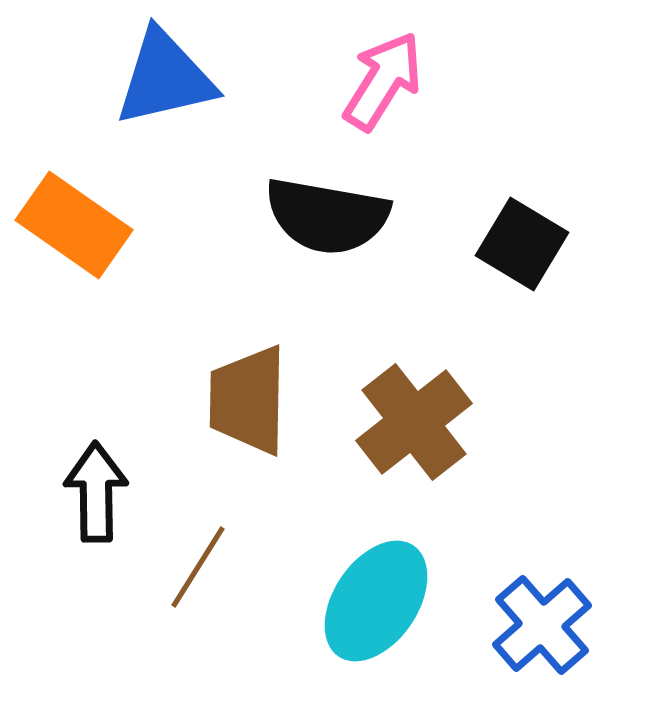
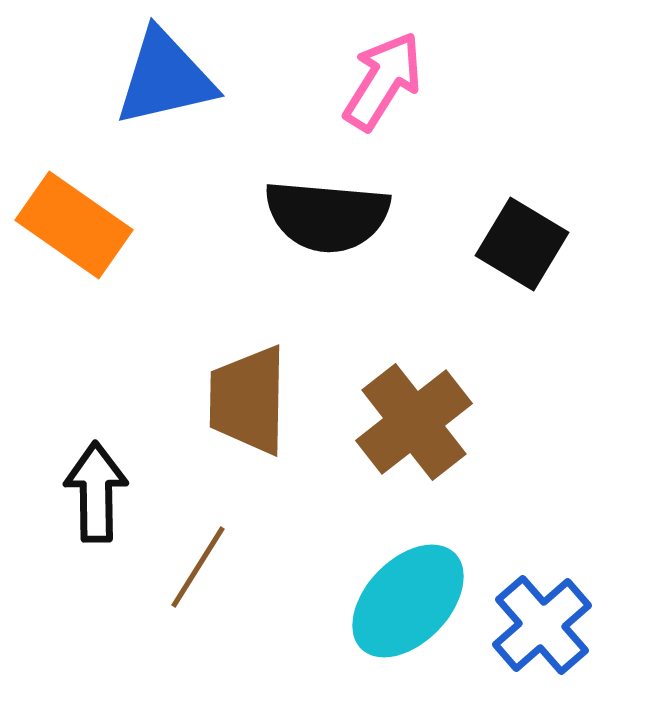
black semicircle: rotated 5 degrees counterclockwise
cyan ellipse: moved 32 px right; rotated 10 degrees clockwise
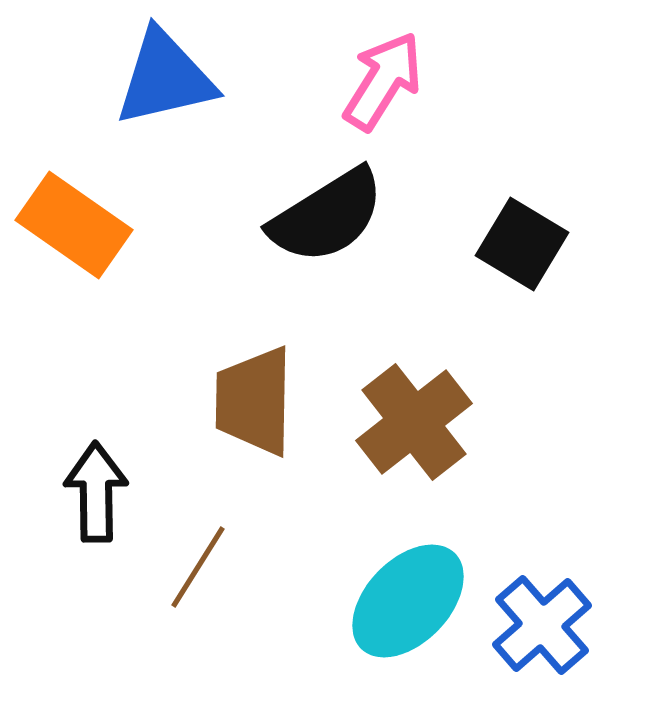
black semicircle: rotated 37 degrees counterclockwise
brown trapezoid: moved 6 px right, 1 px down
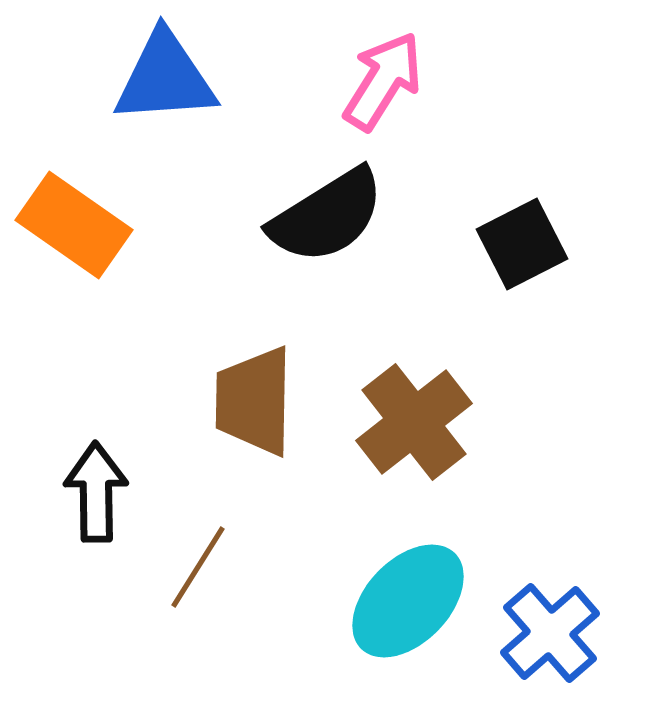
blue triangle: rotated 9 degrees clockwise
black square: rotated 32 degrees clockwise
blue cross: moved 8 px right, 8 px down
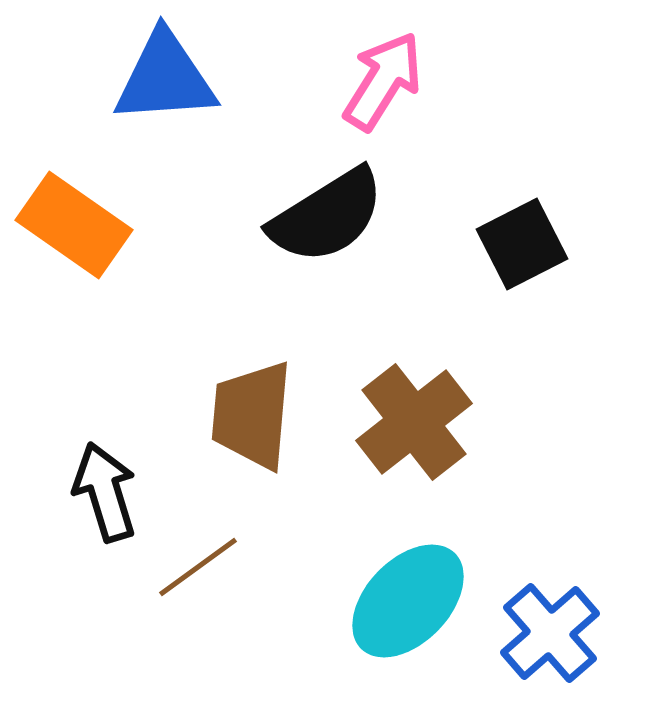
brown trapezoid: moved 2 px left, 14 px down; rotated 4 degrees clockwise
black arrow: moved 9 px right; rotated 16 degrees counterclockwise
brown line: rotated 22 degrees clockwise
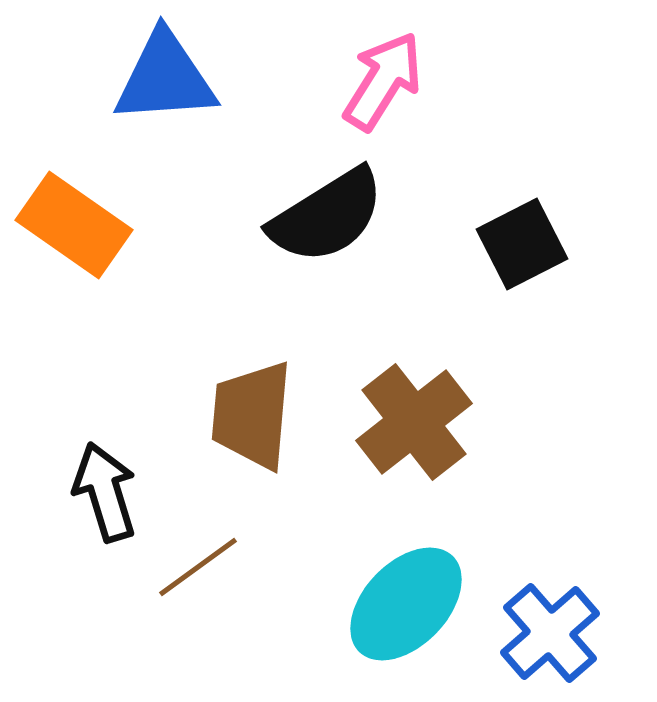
cyan ellipse: moved 2 px left, 3 px down
